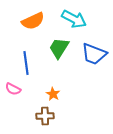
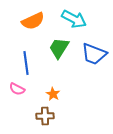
pink semicircle: moved 4 px right
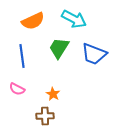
blue line: moved 4 px left, 7 px up
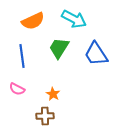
blue trapezoid: moved 2 px right; rotated 36 degrees clockwise
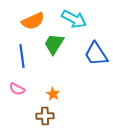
green trapezoid: moved 5 px left, 4 px up
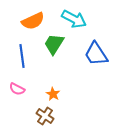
brown cross: rotated 36 degrees clockwise
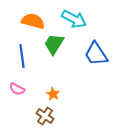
orange semicircle: rotated 140 degrees counterclockwise
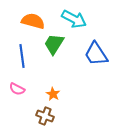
brown cross: rotated 12 degrees counterclockwise
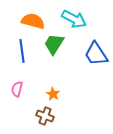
blue line: moved 5 px up
pink semicircle: rotated 77 degrees clockwise
